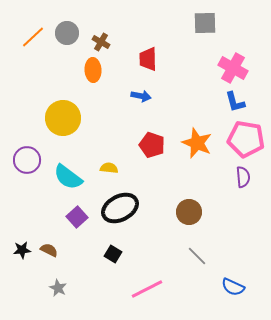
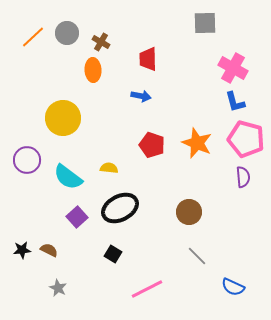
pink pentagon: rotated 6 degrees clockwise
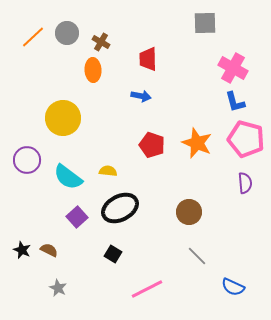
yellow semicircle: moved 1 px left, 3 px down
purple semicircle: moved 2 px right, 6 px down
black star: rotated 30 degrees clockwise
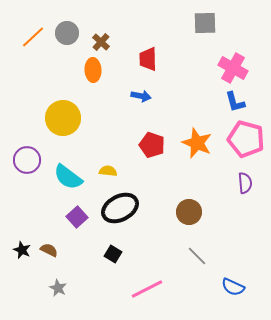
brown cross: rotated 12 degrees clockwise
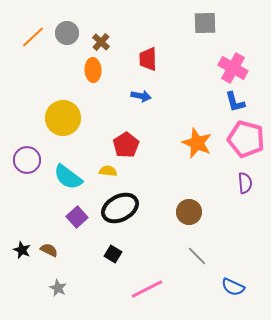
red pentagon: moved 26 px left; rotated 20 degrees clockwise
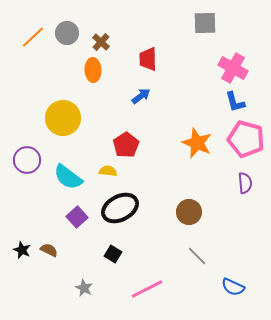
blue arrow: rotated 48 degrees counterclockwise
gray star: moved 26 px right
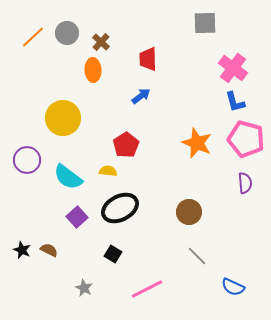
pink cross: rotated 8 degrees clockwise
